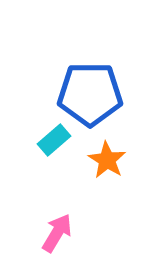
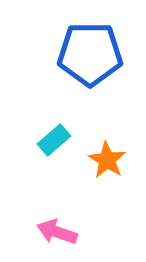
blue pentagon: moved 40 px up
pink arrow: moved 1 px up; rotated 102 degrees counterclockwise
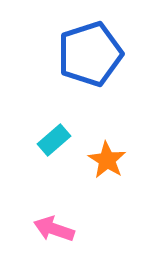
blue pentagon: rotated 18 degrees counterclockwise
pink arrow: moved 3 px left, 3 px up
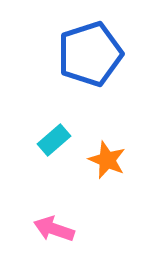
orange star: rotated 9 degrees counterclockwise
